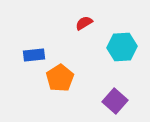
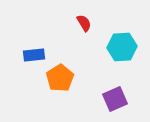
red semicircle: rotated 90 degrees clockwise
purple square: moved 2 px up; rotated 25 degrees clockwise
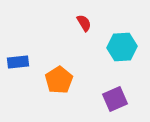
blue rectangle: moved 16 px left, 7 px down
orange pentagon: moved 1 px left, 2 px down
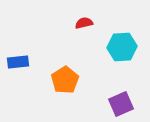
red semicircle: rotated 72 degrees counterclockwise
orange pentagon: moved 6 px right
purple square: moved 6 px right, 5 px down
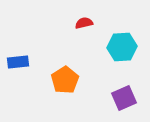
purple square: moved 3 px right, 6 px up
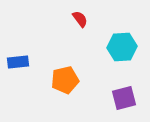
red semicircle: moved 4 px left, 4 px up; rotated 66 degrees clockwise
orange pentagon: rotated 20 degrees clockwise
purple square: rotated 10 degrees clockwise
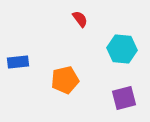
cyan hexagon: moved 2 px down; rotated 8 degrees clockwise
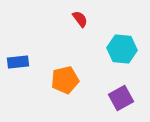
purple square: moved 3 px left; rotated 15 degrees counterclockwise
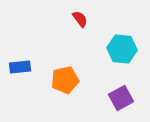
blue rectangle: moved 2 px right, 5 px down
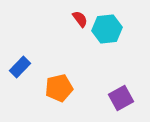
cyan hexagon: moved 15 px left, 20 px up; rotated 12 degrees counterclockwise
blue rectangle: rotated 40 degrees counterclockwise
orange pentagon: moved 6 px left, 8 px down
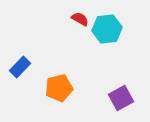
red semicircle: rotated 24 degrees counterclockwise
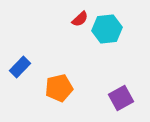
red semicircle: rotated 108 degrees clockwise
